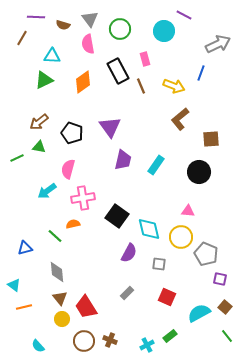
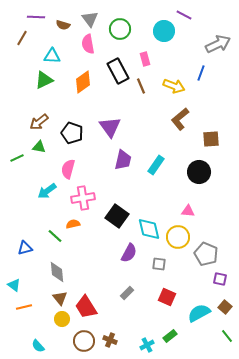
yellow circle at (181, 237): moved 3 px left
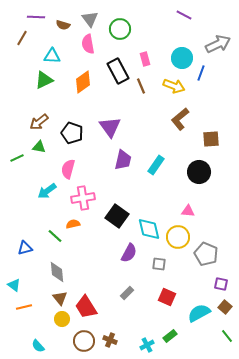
cyan circle at (164, 31): moved 18 px right, 27 px down
purple square at (220, 279): moved 1 px right, 5 px down
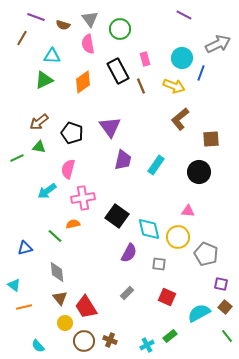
purple line at (36, 17): rotated 18 degrees clockwise
yellow circle at (62, 319): moved 3 px right, 4 px down
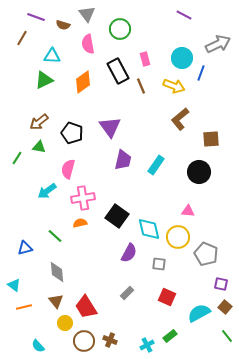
gray triangle at (90, 19): moved 3 px left, 5 px up
green line at (17, 158): rotated 32 degrees counterclockwise
orange semicircle at (73, 224): moved 7 px right, 1 px up
brown triangle at (60, 298): moved 4 px left, 3 px down
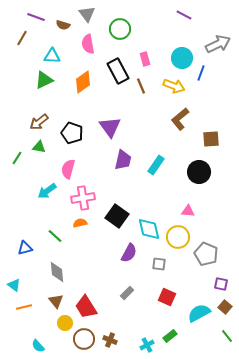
brown circle at (84, 341): moved 2 px up
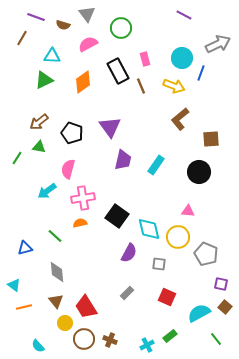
green circle at (120, 29): moved 1 px right, 1 px up
pink semicircle at (88, 44): rotated 72 degrees clockwise
green line at (227, 336): moved 11 px left, 3 px down
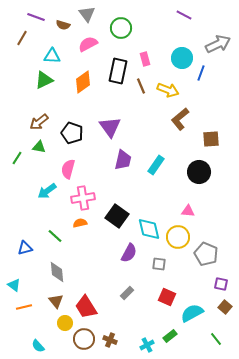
black rectangle at (118, 71): rotated 40 degrees clockwise
yellow arrow at (174, 86): moved 6 px left, 4 px down
cyan semicircle at (199, 313): moved 7 px left
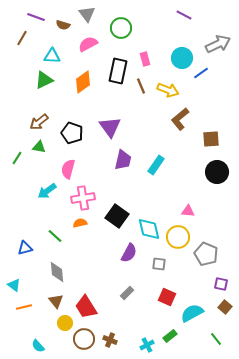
blue line at (201, 73): rotated 35 degrees clockwise
black circle at (199, 172): moved 18 px right
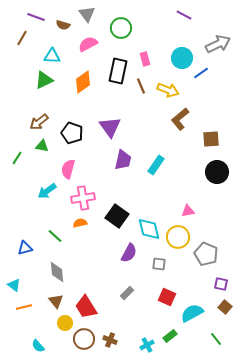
green triangle at (39, 147): moved 3 px right, 1 px up
pink triangle at (188, 211): rotated 16 degrees counterclockwise
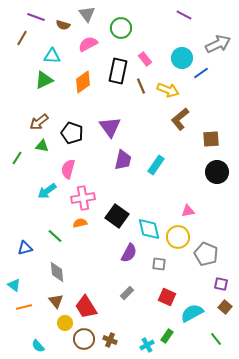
pink rectangle at (145, 59): rotated 24 degrees counterclockwise
green rectangle at (170, 336): moved 3 px left; rotated 16 degrees counterclockwise
